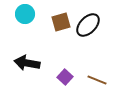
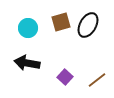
cyan circle: moved 3 px right, 14 px down
black ellipse: rotated 15 degrees counterclockwise
brown line: rotated 60 degrees counterclockwise
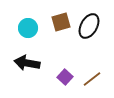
black ellipse: moved 1 px right, 1 px down
brown line: moved 5 px left, 1 px up
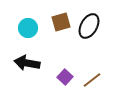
brown line: moved 1 px down
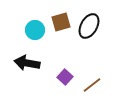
cyan circle: moved 7 px right, 2 px down
brown line: moved 5 px down
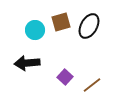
black arrow: rotated 15 degrees counterclockwise
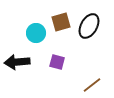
cyan circle: moved 1 px right, 3 px down
black arrow: moved 10 px left, 1 px up
purple square: moved 8 px left, 15 px up; rotated 28 degrees counterclockwise
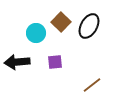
brown square: rotated 30 degrees counterclockwise
purple square: moved 2 px left; rotated 21 degrees counterclockwise
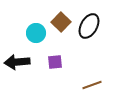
brown line: rotated 18 degrees clockwise
